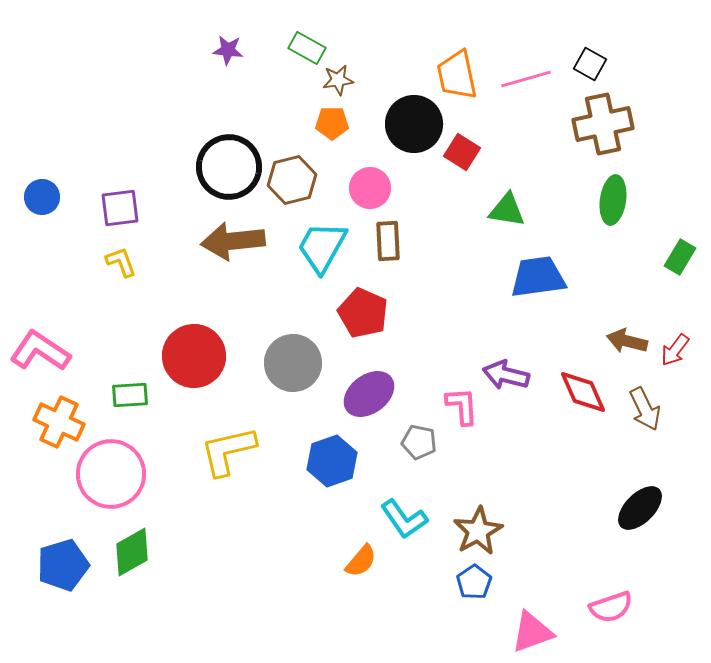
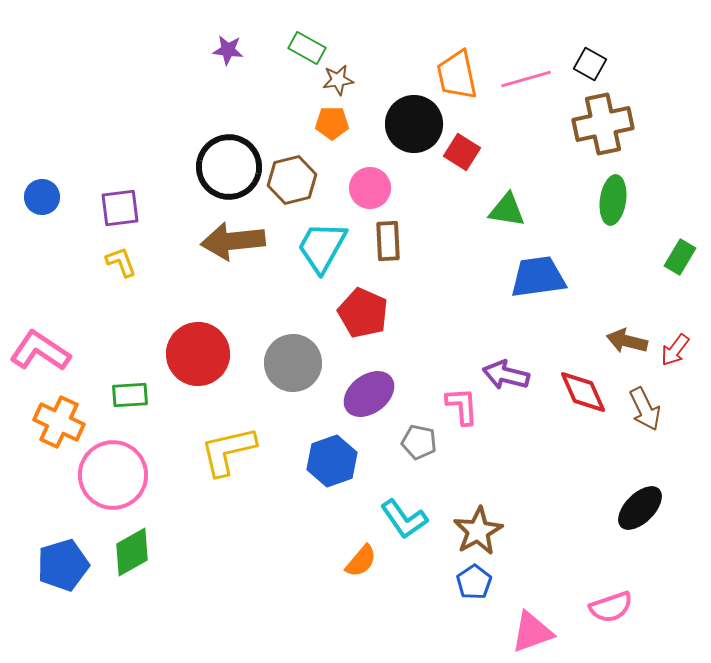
red circle at (194, 356): moved 4 px right, 2 px up
pink circle at (111, 474): moved 2 px right, 1 px down
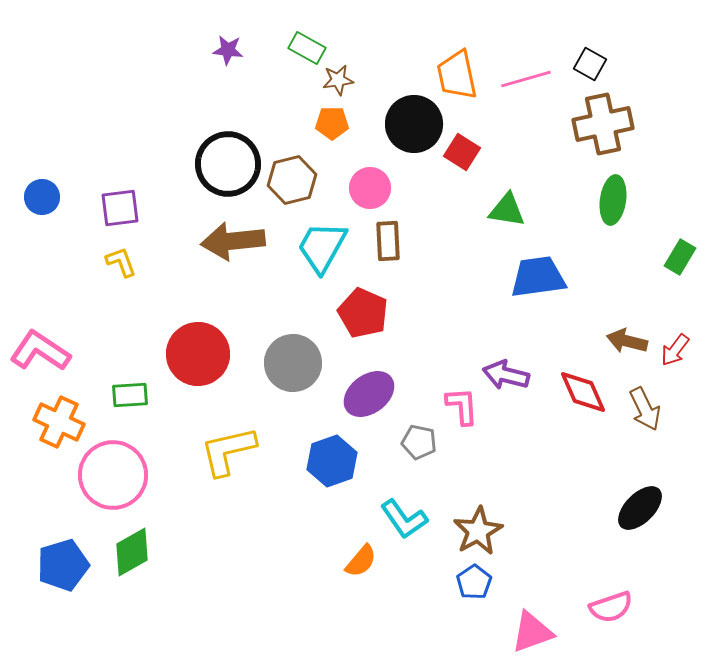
black circle at (229, 167): moved 1 px left, 3 px up
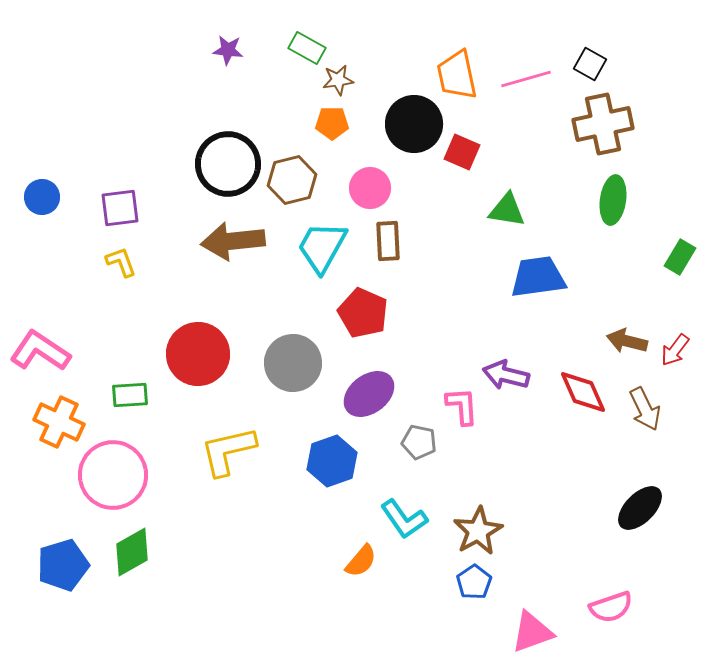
red square at (462, 152): rotated 9 degrees counterclockwise
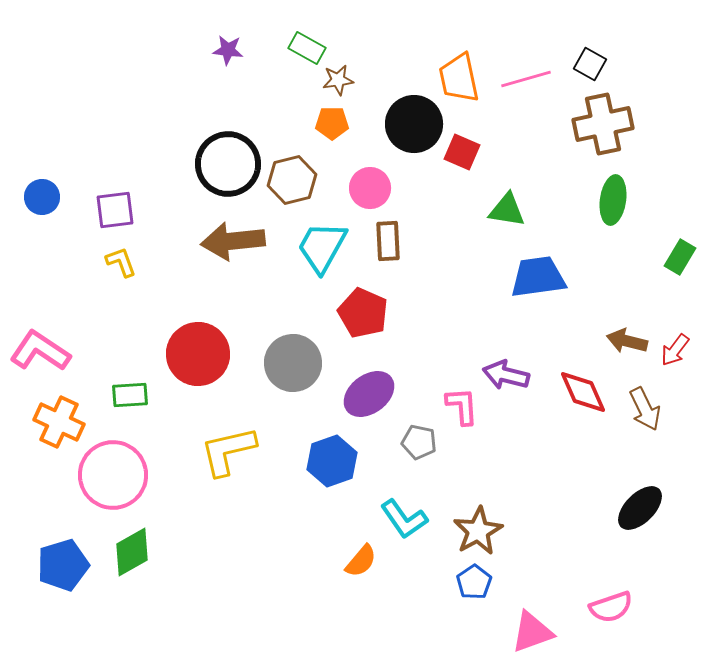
orange trapezoid at (457, 75): moved 2 px right, 3 px down
purple square at (120, 208): moved 5 px left, 2 px down
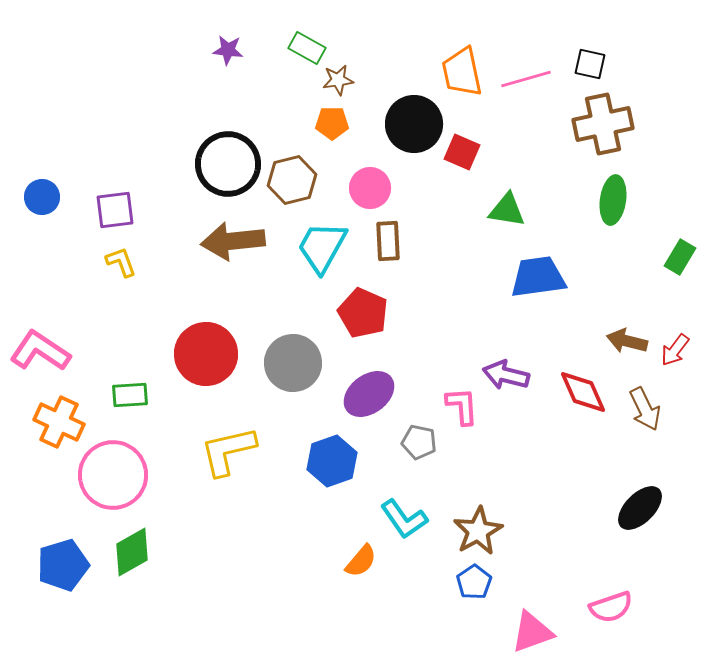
black square at (590, 64): rotated 16 degrees counterclockwise
orange trapezoid at (459, 78): moved 3 px right, 6 px up
red circle at (198, 354): moved 8 px right
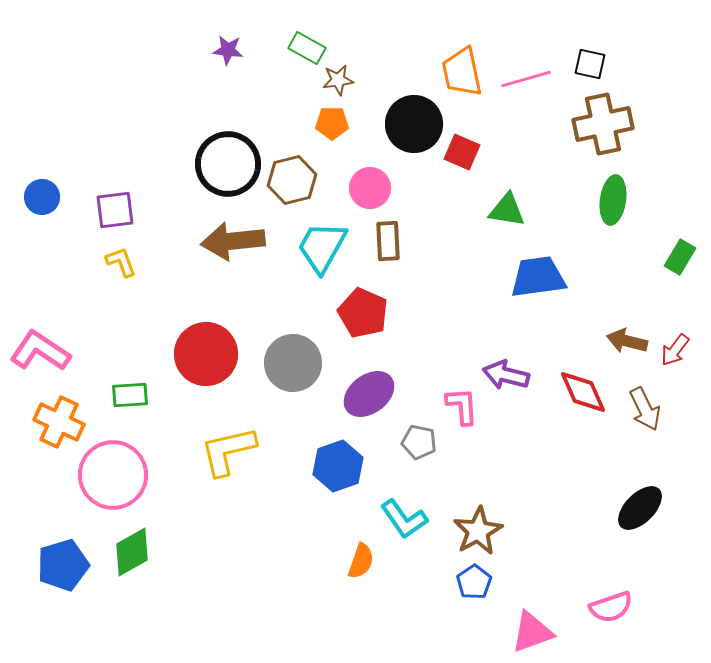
blue hexagon at (332, 461): moved 6 px right, 5 px down
orange semicircle at (361, 561): rotated 21 degrees counterclockwise
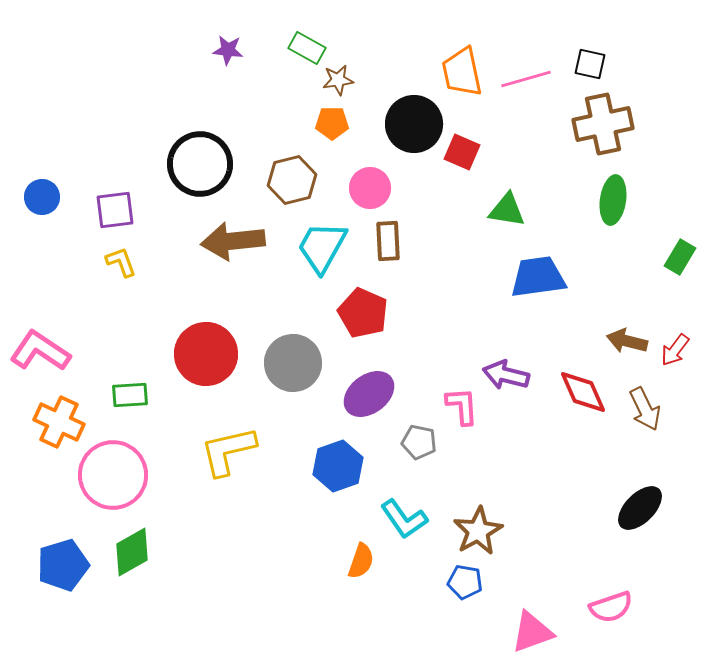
black circle at (228, 164): moved 28 px left
blue pentagon at (474, 582): moved 9 px left; rotated 28 degrees counterclockwise
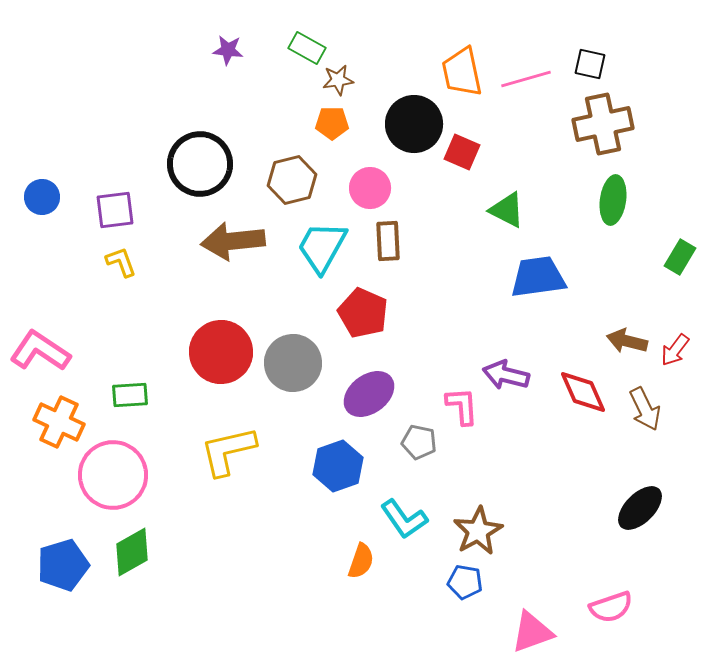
green triangle at (507, 210): rotated 18 degrees clockwise
red circle at (206, 354): moved 15 px right, 2 px up
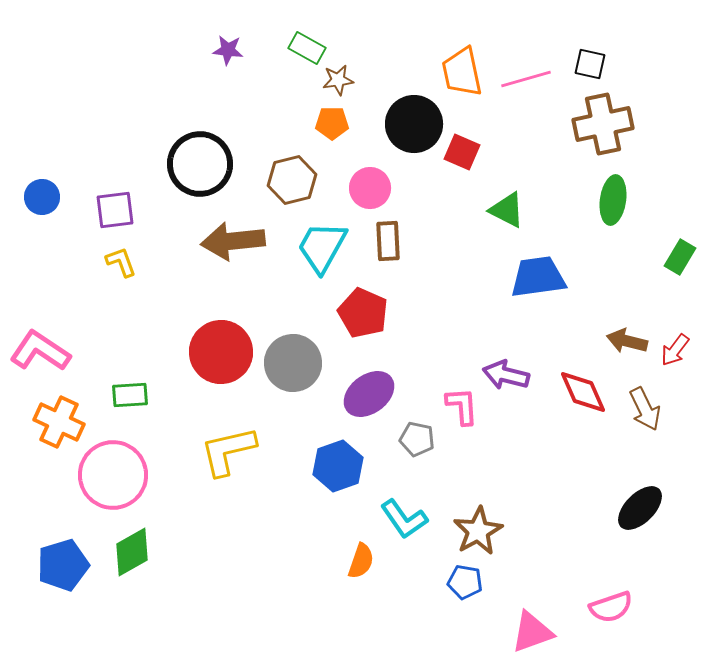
gray pentagon at (419, 442): moved 2 px left, 3 px up
